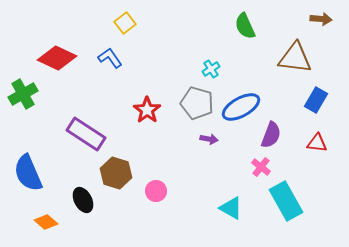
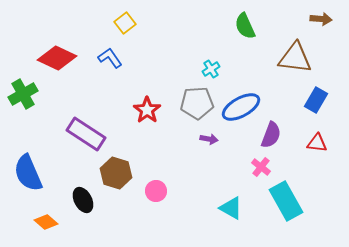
gray pentagon: rotated 20 degrees counterclockwise
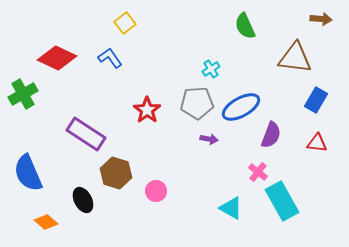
pink cross: moved 3 px left, 5 px down
cyan rectangle: moved 4 px left
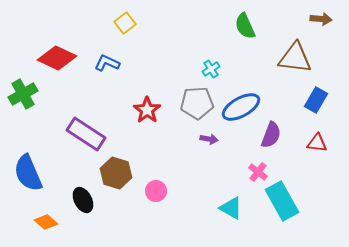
blue L-shape: moved 3 px left, 5 px down; rotated 30 degrees counterclockwise
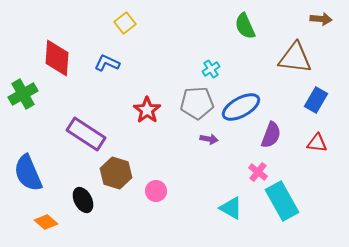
red diamond: rotated 69 degrees clockwise
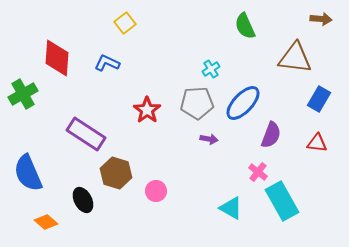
blue rectangle: moved 3 px right, 1 px up
blue ellipse: moved 2 px right, 4 px up; rotated 18 degrees counterclockwise
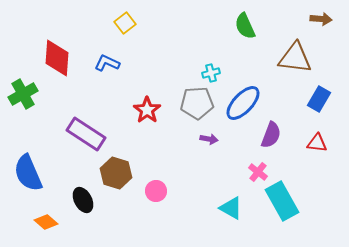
cyan cross: moved 4 px down; rotated 18 degrees clockwise
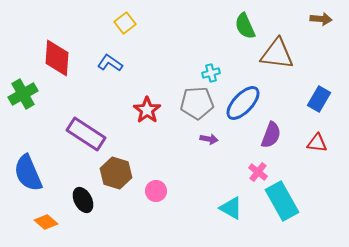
brown triangle: moved 18 px left, 4 px up
blue L-shape: moved 3 px right; rotated 10 degrees clockwise
